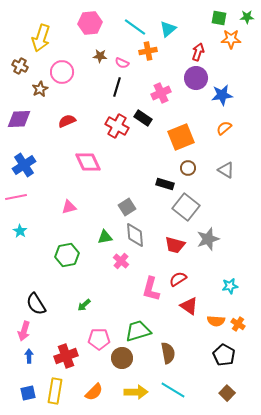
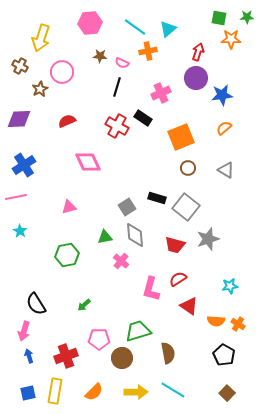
black rectangle at (165, 184): moved 8 px left, 14 px down
blue arrow at (29, 356): rotated 16 degrees counterclockwise
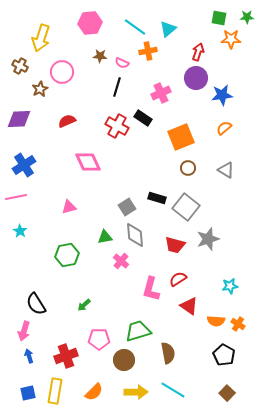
brown circle at (122, 358): moved 2 px right, 2 px down
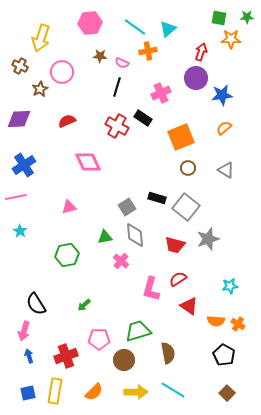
red arrow at (198, 52): moved 3 px right
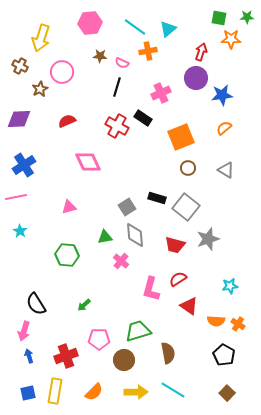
green hexagon at (67, 255): rotated 15 degrees clockwise
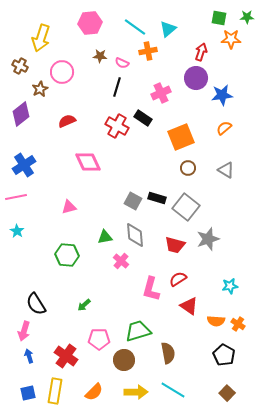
purple diamond at (19, 119): moved 2 px right, 5 px up; rotated 35 degrees counterclockwise
gray square at (127, 207): moved 6 px right, 6 px up; rotated 30 degrees counterclockwise
cyan star at (20, 231): moved 3 px left
red cross at (66, 356): rotated 35 degrees counterclockwise
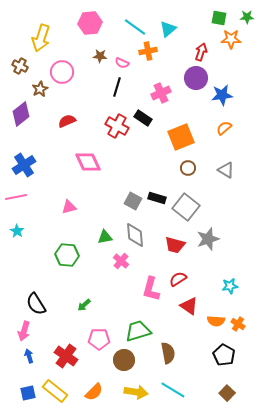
yellow rectangle at (55, 391): rotated 60 degrees counterclockwise
yellow arrow at (136, 392): rotated 10 degrees clockwise
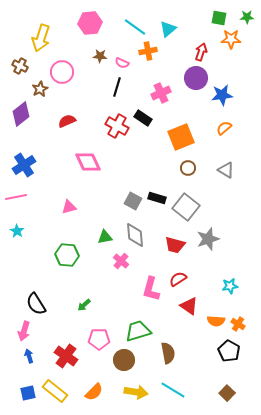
black pentagon at (224, 355): moved 5 px right, 4 px up
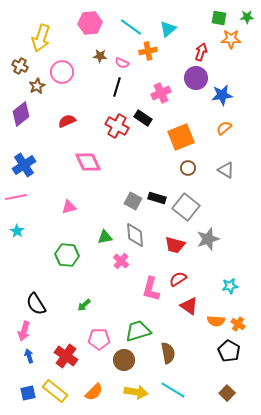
cyan line at (135, 27): moved 4 px left
brown star at (40, 89): moved 3 px left, 3 px up
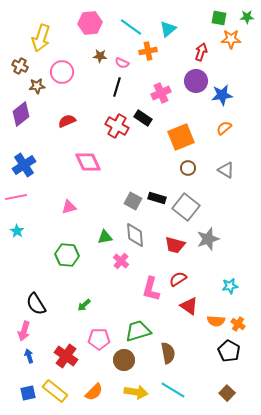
purple circle at (196, 78): moved 3 px down
brown star at (37, 86): rotated 21 degrees clockwise
